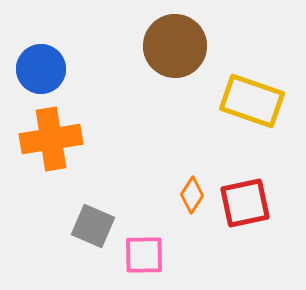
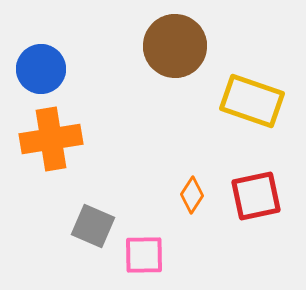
red square: moved 11 px right, 7 px up
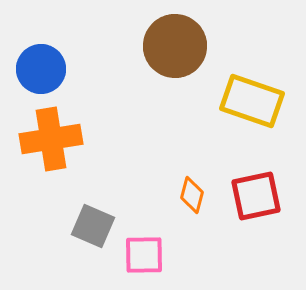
orange diamond: rotated 18 degrees counterclockwise
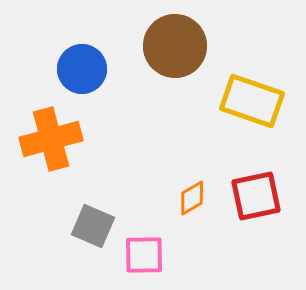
blue circle: moved 41 px right
orange cross: rotated 6 degrees counterclockwise
orange diamond: moved 3 px down; rotated 45 degrees clockwise
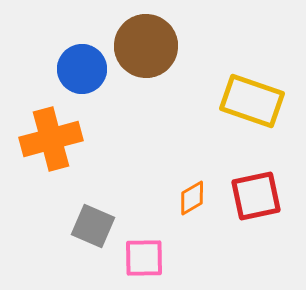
brown circle: moved 29 px left
pink square: moved 3 px down
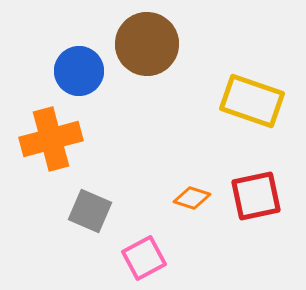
brown circle: moved 1 px right, 2 px up
blue circle: moved 3 px left, 2 px down
orange diamond: rotated 48 degrees clockwise
gray square: moved 3 px left, 15 px up
pink square: rotated 27 degrees counterclockwise
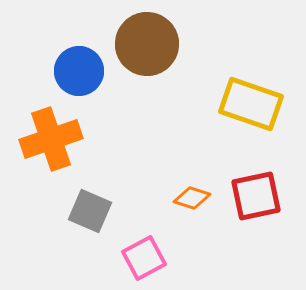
yellow rectangle: moved 1 px left, 3 px down
orange cross: rotated 4 degrees counterclockwise
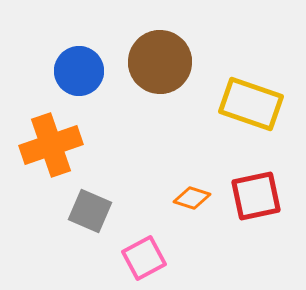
brown circle: moved 13 px right, 18 px down
orange cross: moved 6 px down
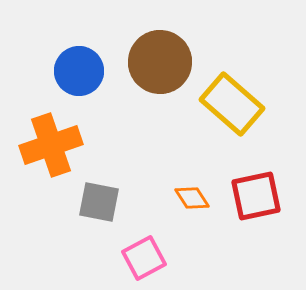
yellow rectangle: moved 19 px left; rotated 22 degrees clockwise
orange diamond: rotated 39 degrees clockwise
gray square: moved 9 px right, 9 px up; rotated 12 degrees counterclockwise
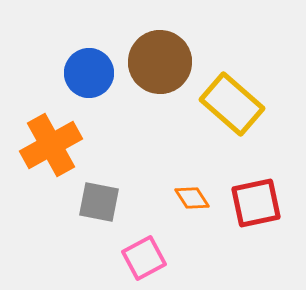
blue circle: moved 10 px right, 2 px down
orange cross: rotated 10 degrees counterclockwise
red square: moved 7 px down
